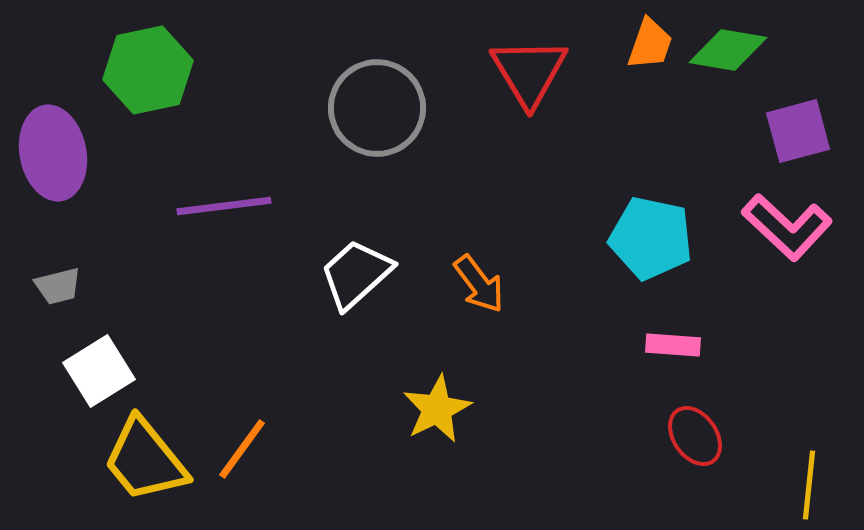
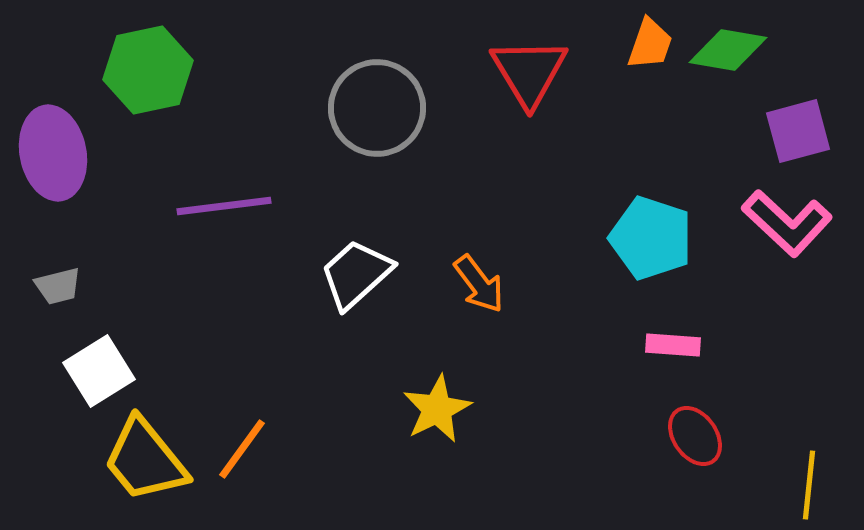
pink L-shape: moved 4 px up
cyan pentagon: rotated 6 degrees clockwise
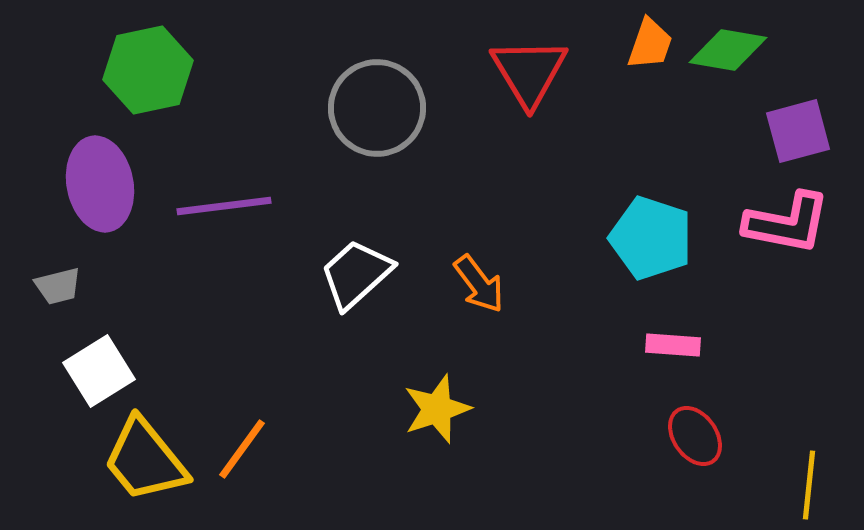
purple ellipse: moved 47 px right, 31 px down
pink L-shape: rotated 32 degrees counterclockwise
yellow star: rotated 8 degrees clockwise
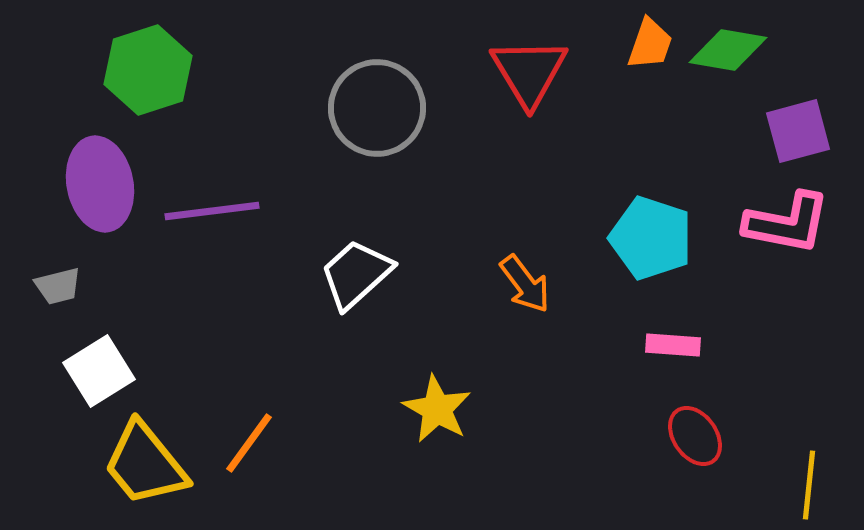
green hexagon: rotated 6 degrees counterclockwise
purple line: moved 12 px left, 5 px down
orange arrow: moved 46 px right
yellow star: rotated 24 degrees counterclockwise
orange line: moved 7 px right, 6 px up
yellow trapezoid: moved 4 px down
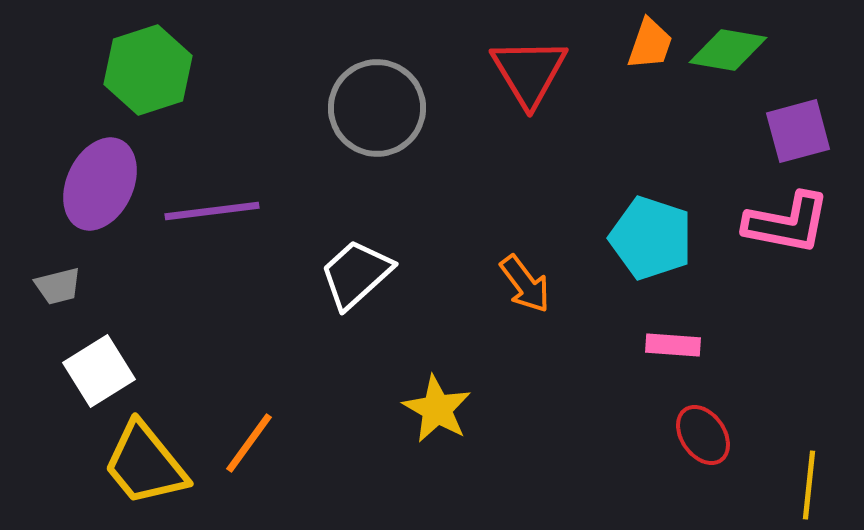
purple ellipse: rotated 36 degrees clockwise
red ellipse: moved 8 px right, 1 px up
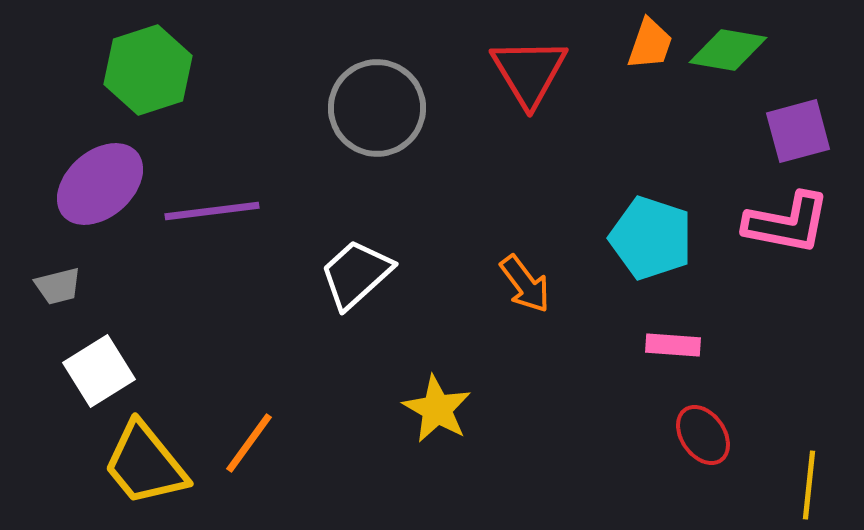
purple ellipse: rotated 24 degrees clockwise
